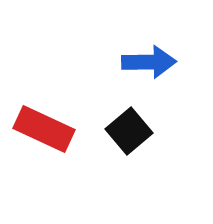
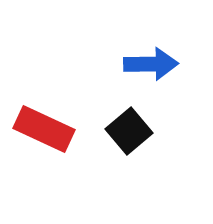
blue arrow: moved 2 px right, 2 px down
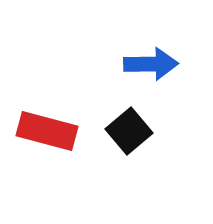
red rectangle: moved 3 px right, 2 px down; rotated 10 degrees counterclockwise
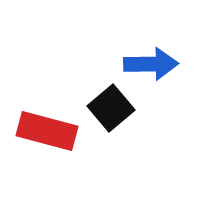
black square: moved 18 px left, 23 px up
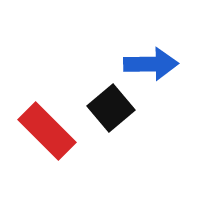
red rectangle: rotated 30 degrees clockwise
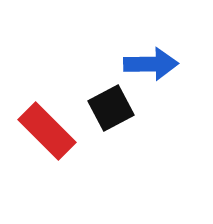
black square: rotated 12 degrees clockwise
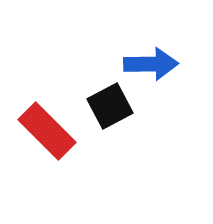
black square: moved 1 px left, 2 px up
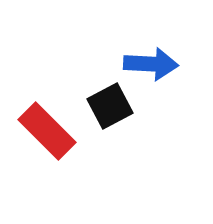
blue arrow: rotated 4 degrees clockwise
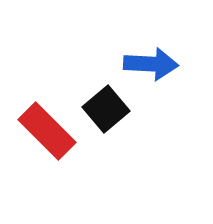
black square: moved 4 px left, 3 px down; rotated 12 degrees counterclockwise
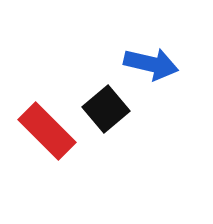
blue arrow: rotated 10 degrees clockwise
